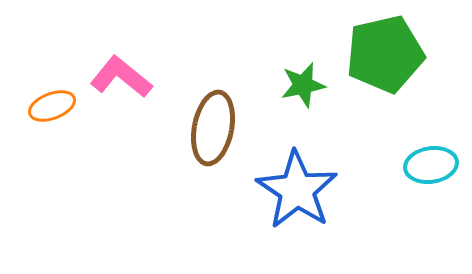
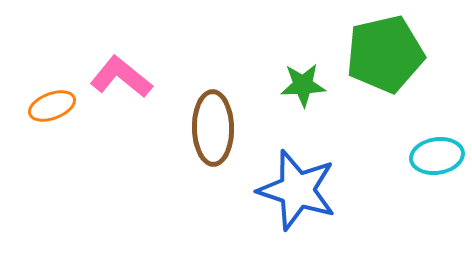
green star: rotated 9 degrees clockwise
brown ellipse: rotated 12 degrees counterclockwise
cyan ellipse: moved 6 px right, 9 px up
blue star: rotated 16 degrees counterclockwise
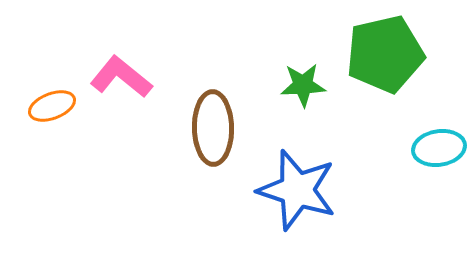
cyan ellipse: moved 2 px right, 8 px up
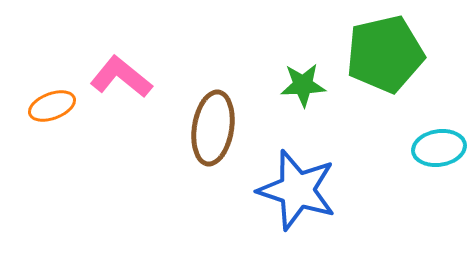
brown ellipse: rotated 10 degrees clockwise
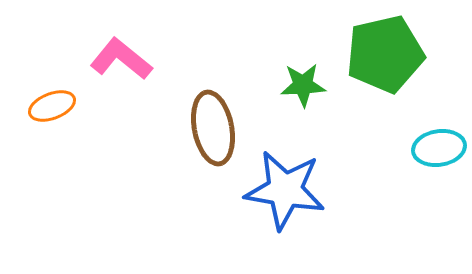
pink L-shape: moved 18 px up
brown ellipse: rotated 20 degrees counterclockwise
blue star: moved 12 px left; rotated 8 degrees counterclockwise
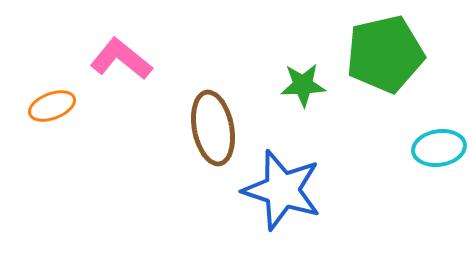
blue star: moved 3 px left; rotated 8 degrees clockwise
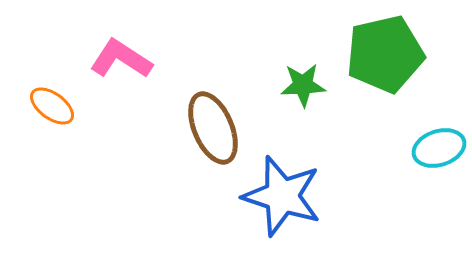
pink L-shape: rotated 6 degrees counterclockwise
orange ellipse: rotated 57 degrees clockwise
brown ellipse: rotated 12 degrees counterclockwise
cyan ellipse: rotated 9 degrees counterclockwise
blue star: moved 6 px down
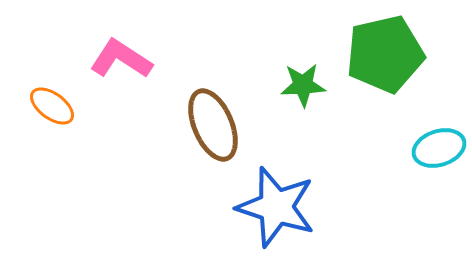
brown ellipse: moved 3 px up
blue star: moved 6 px left, 11 px down
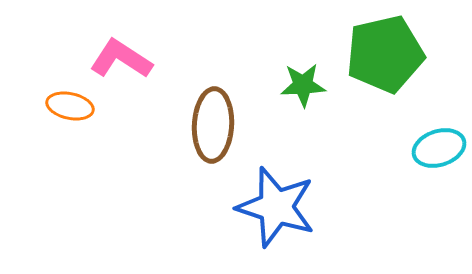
orange ellipse: moved 18 px right; rotated 24 degrees counterclockwise
brown ellipse: rotated 26 degrees clockwise
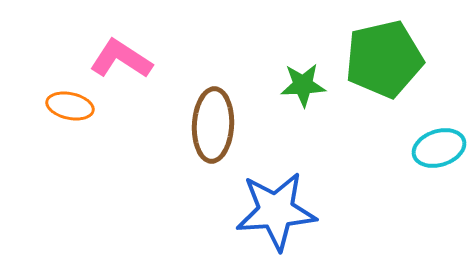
green pentagon: moved 1 px left, 5 px down
blue star: moved 4 px down; rotated 22 degrees counterclockwise
